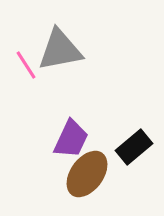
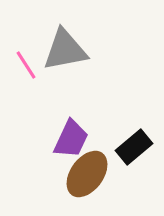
gray triangle: moved 5 px right
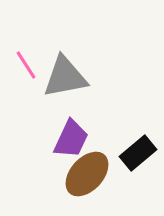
gray triangle: moved 27 px down
black rectangle: moved 4 px right, 6 px down
brown ellipse: rotated 6 degrees clockwise
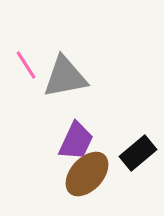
purple trapezoid: moved 5 px right, 2 px down
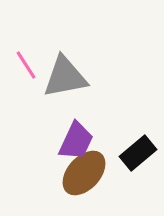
brown ellipse: moved 3 px left, 1 px up
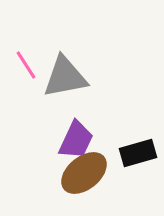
purple trapezoid: moved 1 px up
black rectangle: rotated 24 degrees clockwise
brown ellipse: rotated 9 degrees clockwise
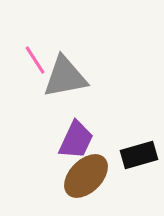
pink line: moved 9 px right, 5 px up
black rectangle: moved 1 px right, 2 px down
brown ellipse: moved 2 px right, 3 px down; rotated 6 degrees counterclockwise
